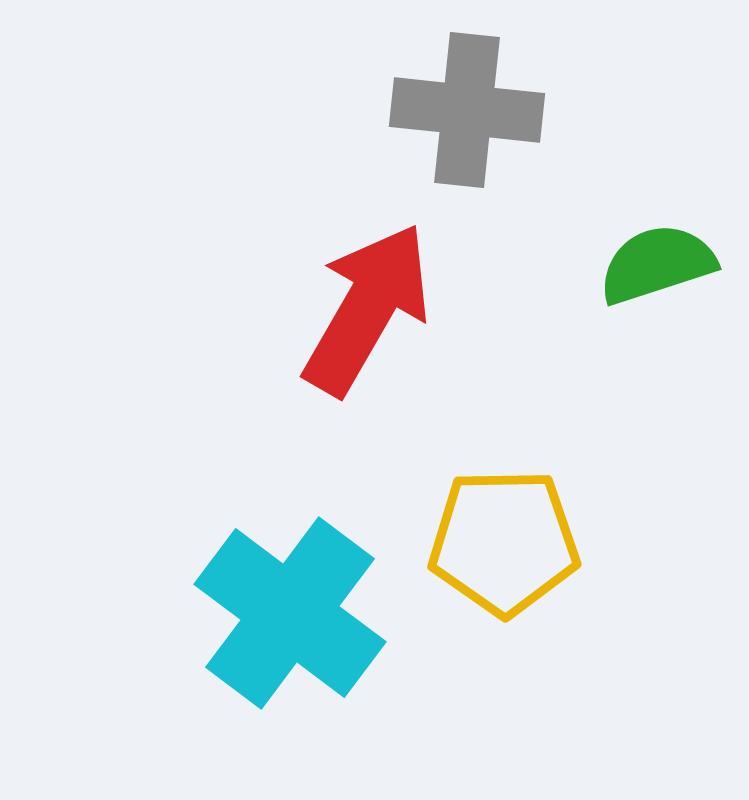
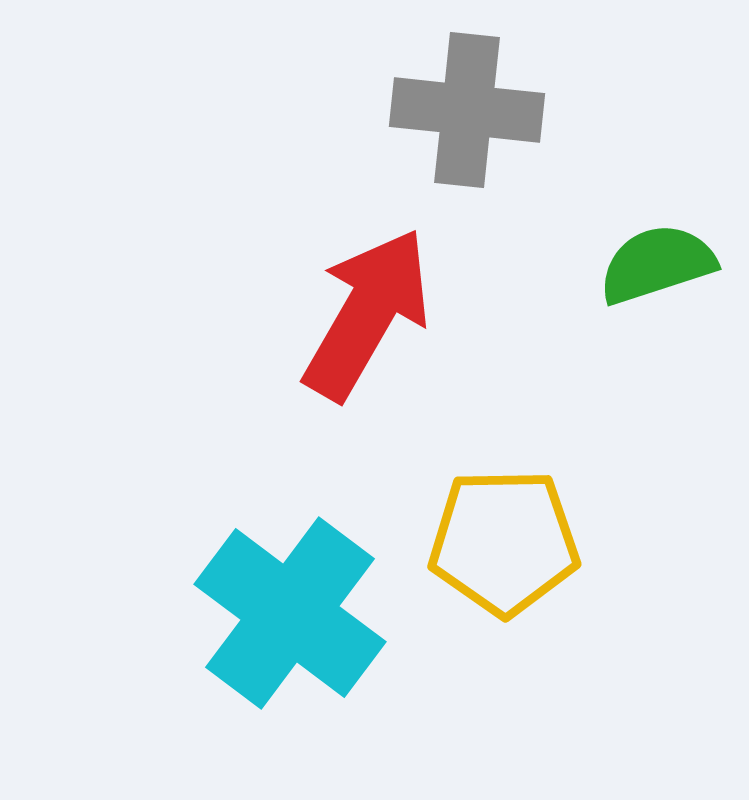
red arrow: moved 5 px down
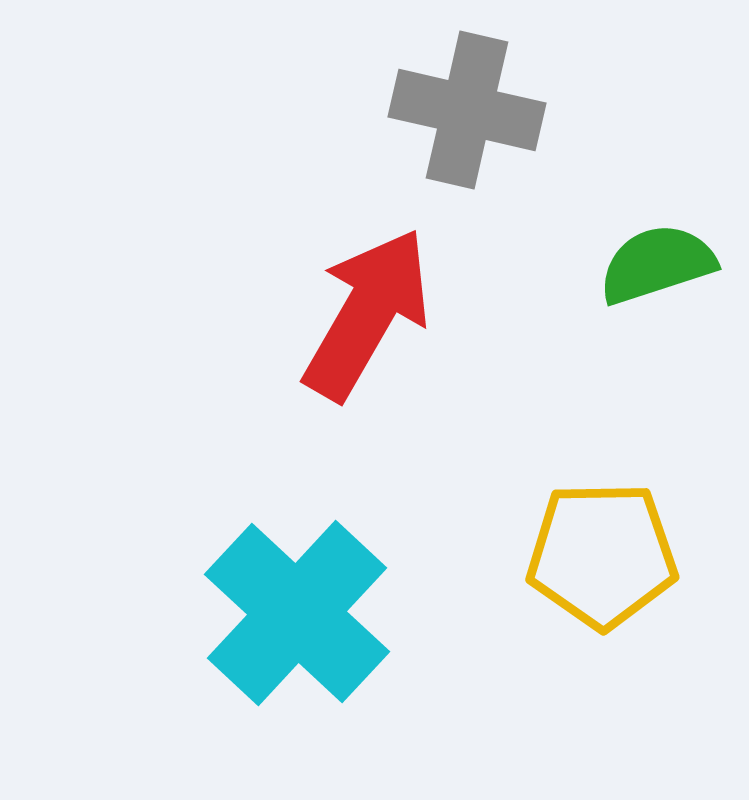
gray cross: rotated 7 degrees clockwise
yellow pentagon: moved 98 px right, 13 px down
cyan cross: moved 7 px right; rotated 6 degrees clockwise
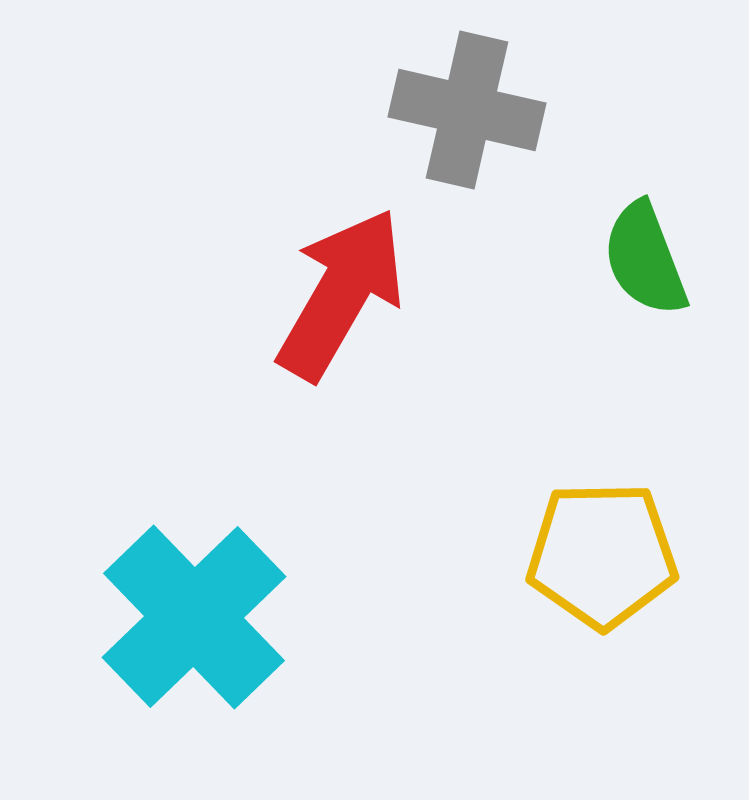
green semicircle: moved 12 px left, 5 px up; rotated 93 degrees counterclockwise
red arrow: moved 26 px left, 20 px up
cyan cross: moved 103 px left, 4 px down; rotated 3 degrees clockwise
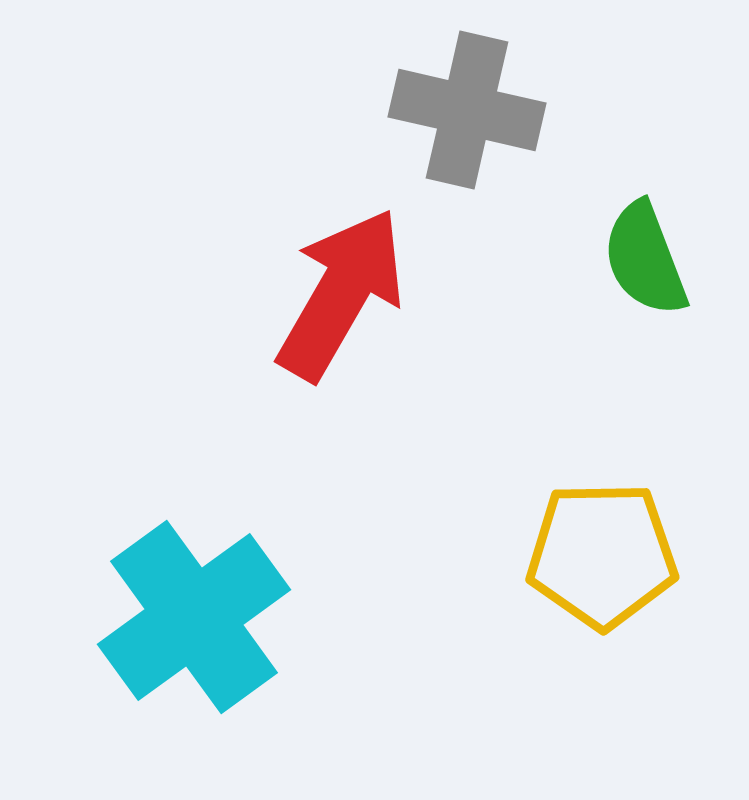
cyan cross: rotated 8 degrees clockwise
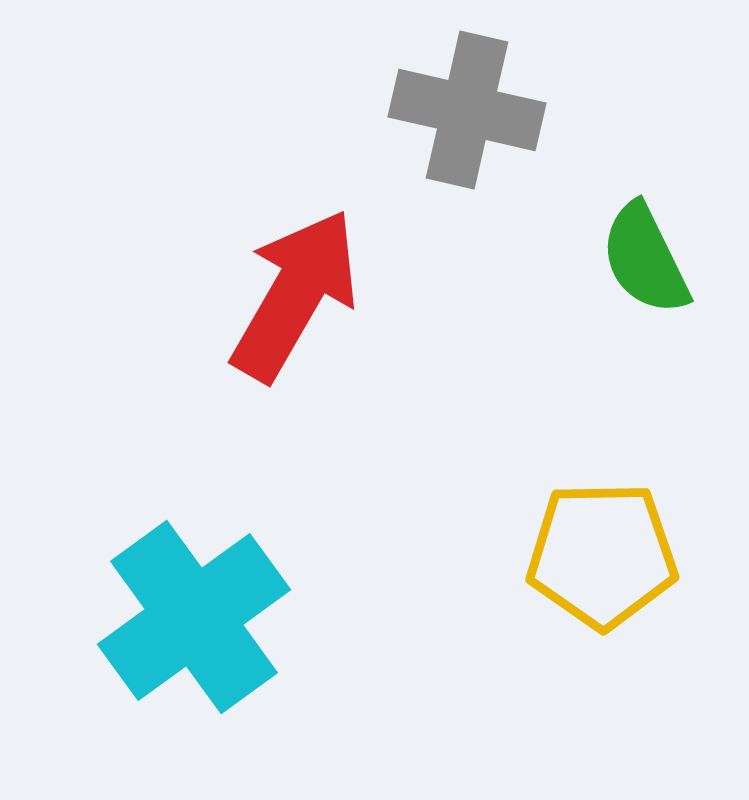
green semicircle: rotated 5 degrees counterclockwise
red arrow: moved 46 px left, 1 px down
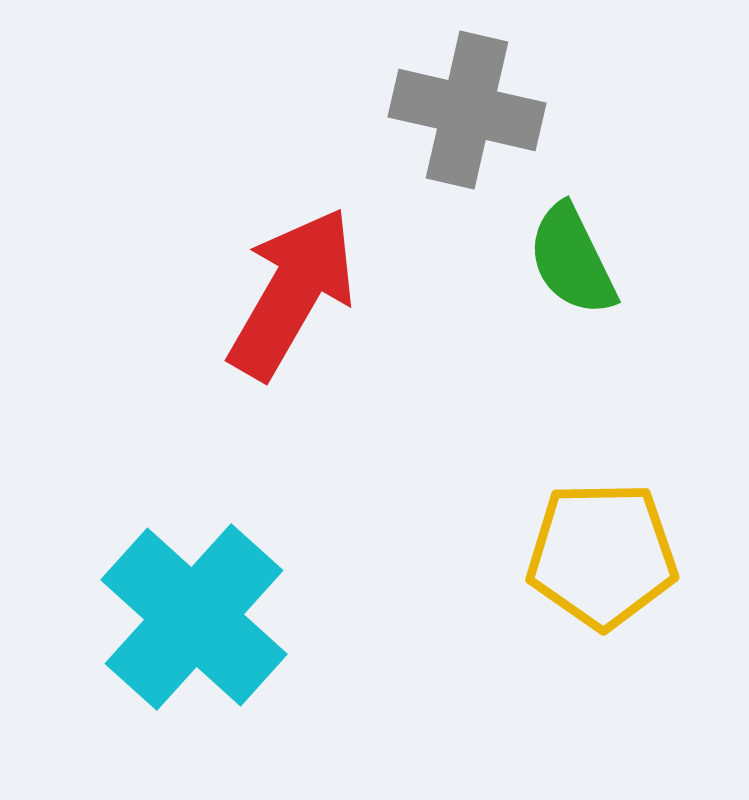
green semicircle: moved 73 px left, 1 px down
red arrow: moved 3 px left, 2 px up
cyan cross: rotated 12 degrees counterclockwise
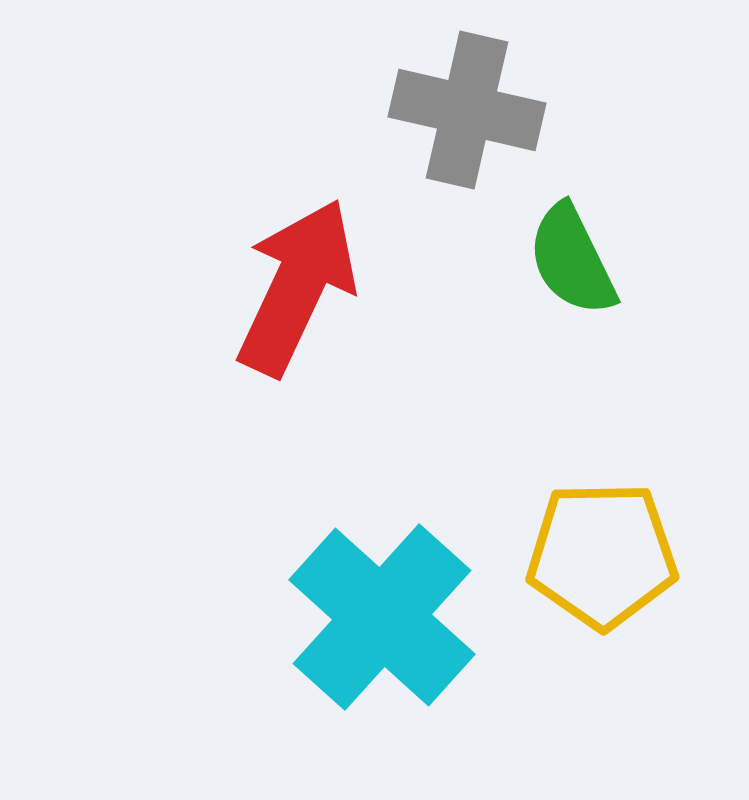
red arrow: moved 5 px right, 6 px up; rotated 5 degrees counterclockwise
cyan cross: moved 188 px right
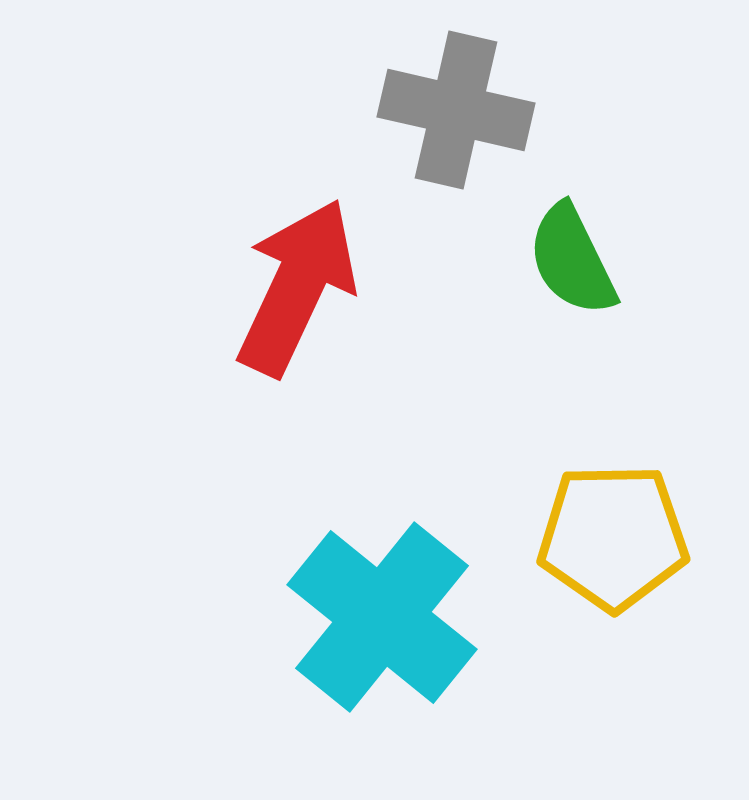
gray cross: moved 11 px left
yellow pentagon: moved 11 px right, 18 px up
cyan cross: rotated 3 degrees counterclockwise
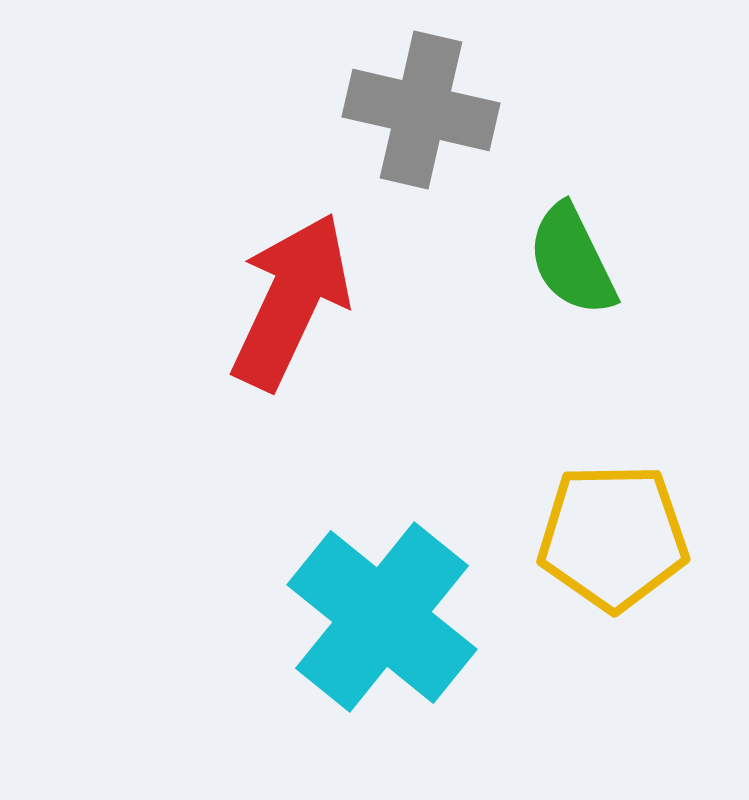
gray cross: moved 35 px left
red arrow: moved 6 px left, 14 px down
